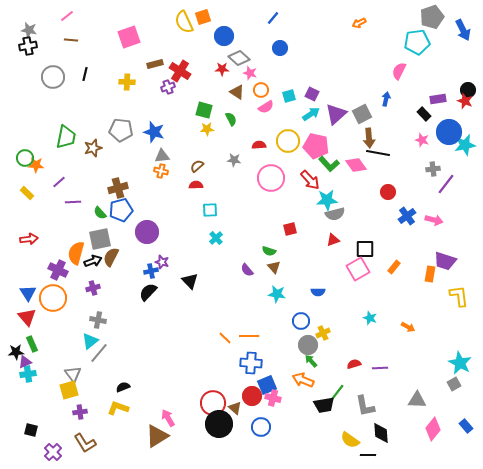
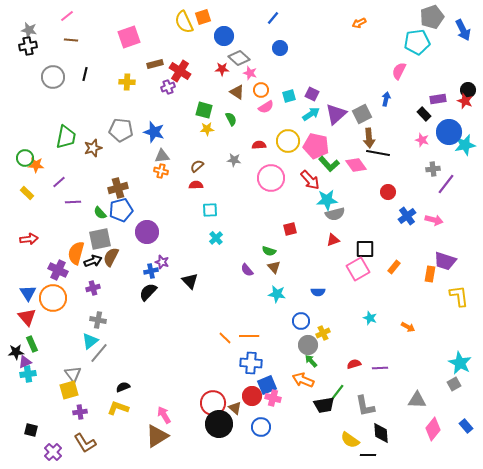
pink arrow at (168, 418): moved 4 px left, 3 px up
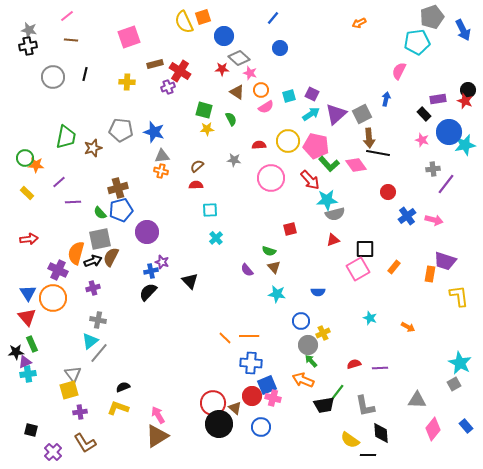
pink arrow at (164, 415): moved 6 px left
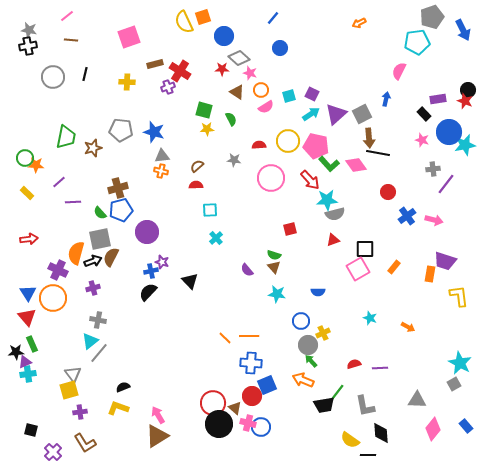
green semicircle at (269, 251): moved 5 px right, 4 px down
pink cross at (273, 398): moved 25 px left, 25 px down
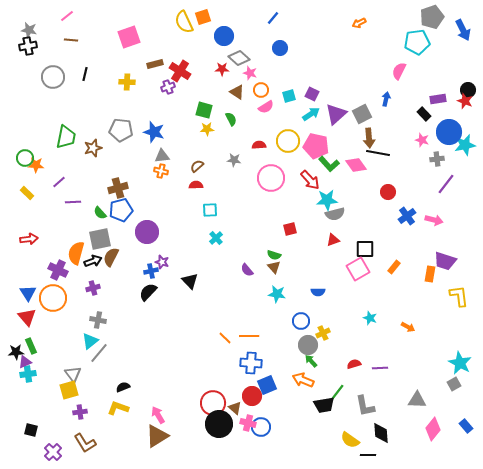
gray cross at (433, 169): moved 4 px right, 10 px up
green rectangle at (32, 344): moved 1 px left, 2 px down
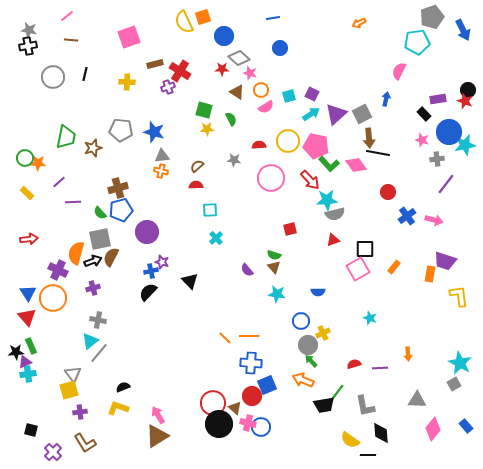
blue line at (273, 18): rotated 40 degrees clockwise
orange star at (36, 165): moved 2 px right, 2 px up
orange arrow at (408, 327): moved 27 px down; rotated 56 degrees clockwise
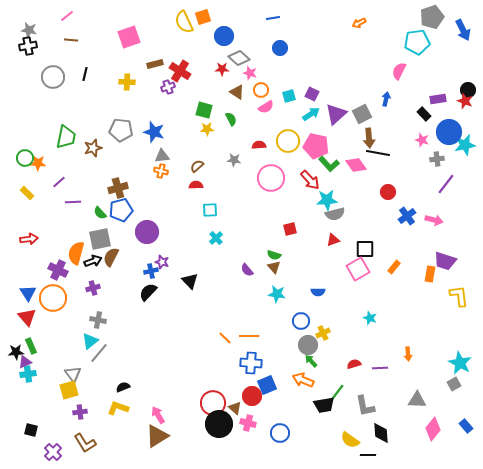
blue circle at (261, 427): moved 19 px right, 6 px down
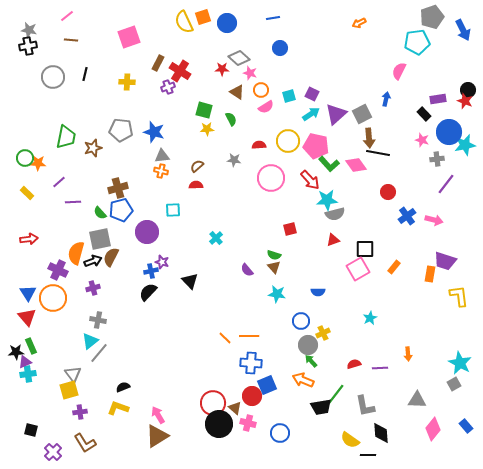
blue circle at (224, 36): moved 3 px right, 13 px up
brown rectangle at (155, 64): moved 3 px right, 1 px up; rotated 49 degrees counterclockwise
cyan square at (210, 210): moved 37 px left
cyan star at (370, 318): rotated 24 degrees clockwise
black trapezoid at (324, 405): moved 3 px left, 2 px down
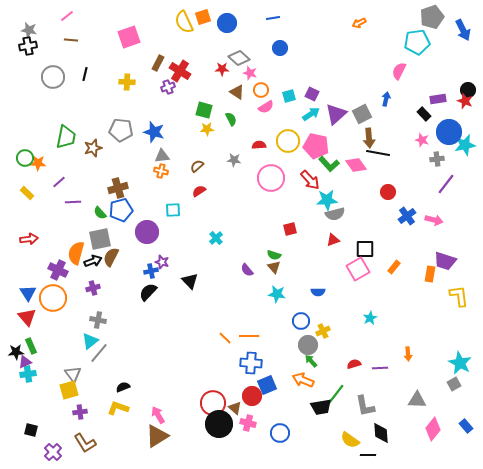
red semicircle at (196, 185): moved 3 px right, 6 px down; rotated 32 degrees counterclockwise
yellow cross at (323, 333): moved 2 px up
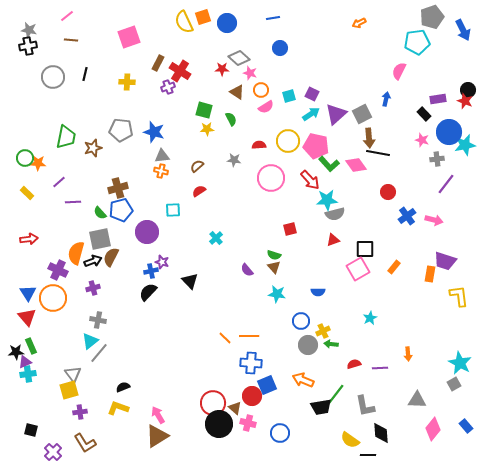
green arrow at (311, 361): moved 20 px right, 17 px up; rotated 40 degrees counterclockwise
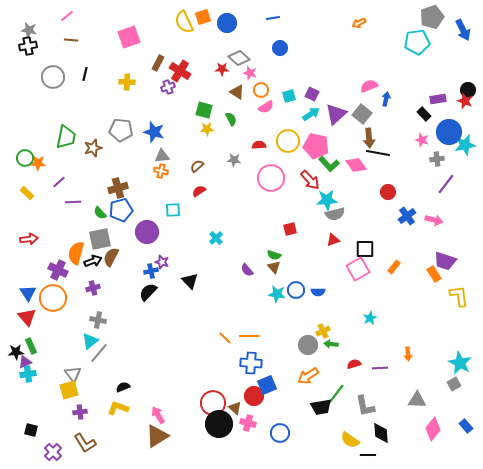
pink semicircle at (399, 71): moved 30 px left, 15 px down; rotated 42 degrees clockwise
gray square at (362, 114): rotated 24 degrees counterclockwise
orange rectangle at (430, 274): moved 4 px right; rotated 42 degrees counterclockwise
blue circle at (301, 321): moved 5 px left, 31 px up
orange arrow at (303, 380): moved 5 px right, 4 px up; rotated 55 degrees counterclockwise
red circle at (252, 396): moved 2 px right
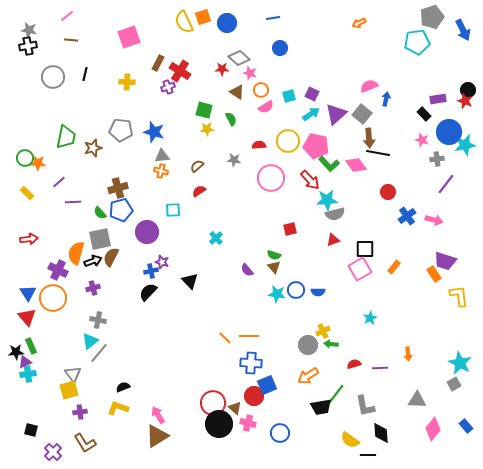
pink square at (358, 269): moved 2 px right
